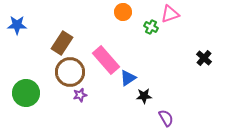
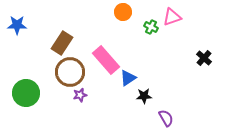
pink triangle: moved 2 px right, 3 px down
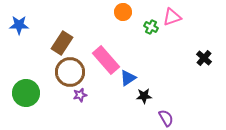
blue star: moved 2 px right
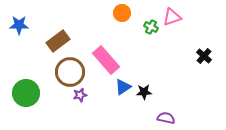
orange circle: moved 1 px left, 1 px down
brown rectangle: moved 4 px left, 2 px up; rotated 20 degrees clockwise
black cross: moved 2 px up
blue triangle: moved 5 px left, 9 px down
black star: moved 4 px up
purple semicircle: rotated 48 degrees counterclockwise
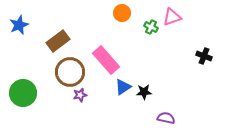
blue star: rotated 24 degrees counterclockwise
black cross: rotated 21 degrees counterclockwise
green circle: moved 3 px left
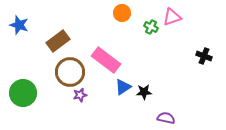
blue star: rotated 30 degrees counterclockwise
pink rectangle: rotated 12 degrees counterclockwise
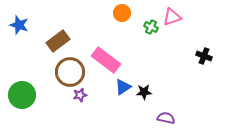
green circle: moved 1 px left, 2 px down
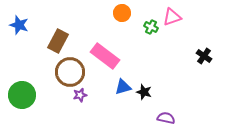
brown rectangle: rotated 25 degrees counterclockwise
black cross: rotated 14 degrees clockwise
pink rectangle: moved 1 px left, 4 px up
blue triangle: rotated 18 degrees clockwise
black star: rotated 21 degrees clockwise
